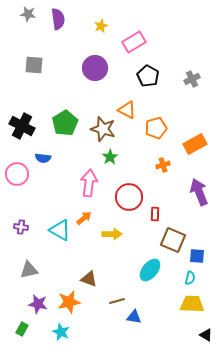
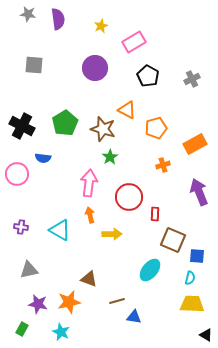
orange arrow: moved 6 px right, 3 px up; rotated 63 degrees counterclockwise
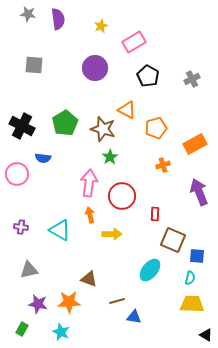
red circle: moved 7 px left, 1 px up
orange star: rotated 10 degrees clockwise
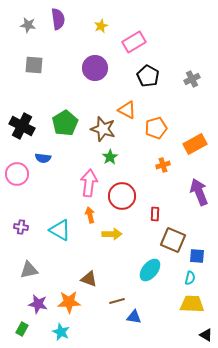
gray star: moved 11 px down
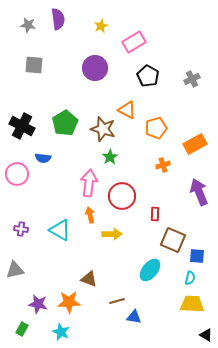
purple cross: moved 2 px down
gray triangle: moved 14 px left
